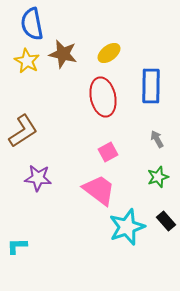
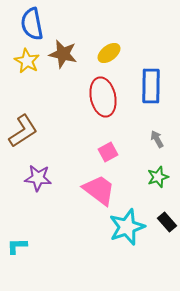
black rectangle: moved 1 px right, 1 px down
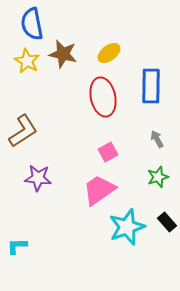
pink trapezoid: rotated 72 degrees counterclockwise
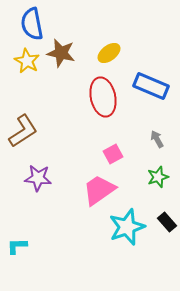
brown star: moved 2 px left, 1 px up
blue rectangle: rotated 68 degrees counterclockwise
pink square: moved 5 px right, 2 px down
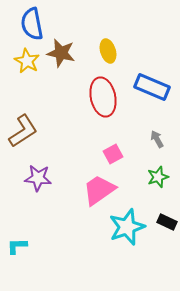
yellow ellipse: moved 1 px left, 2 px up; rotated 70 degrees counterclockwise
blue rectangle: moved 1 px right, 1 px down
black rectangle: rotated 24 degrees counterclockwise
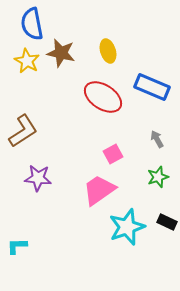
red ellipse: rotated 45 degrees counterclockwise
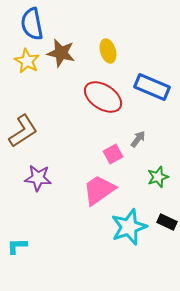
gray arrow: moved 19 px left; rotated 66 degrees clockwise
cyan star: moved 2 px right
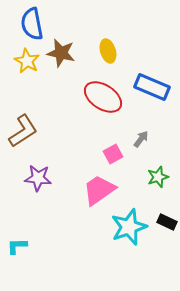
gray arrow: moved 3 px right
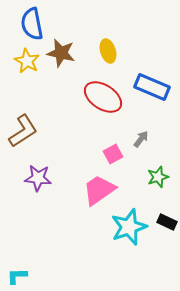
cyan L-shape: moved 30 px down
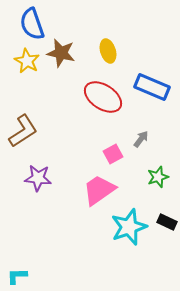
blue semicircle: rotated 8 degrees counterclockwise
